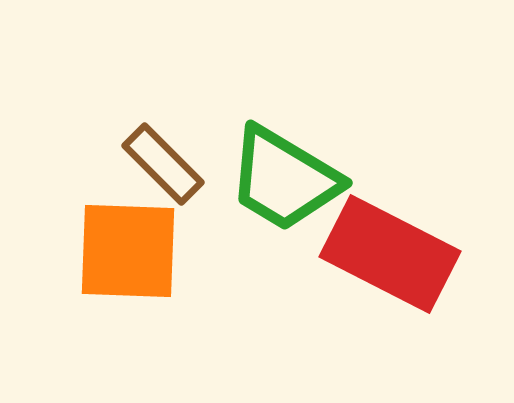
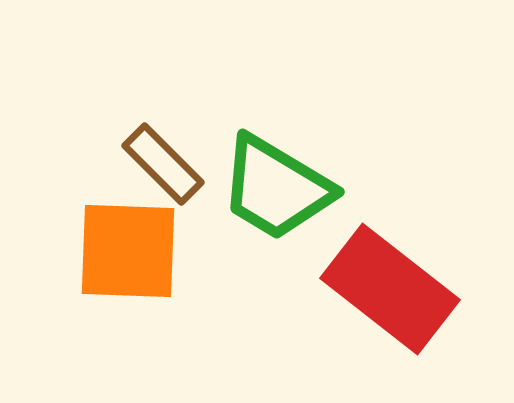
green trapezoid: moved 8 px left, 9 px down
red rectangle: moved 35 px down; rotated 11 degrees clockwise
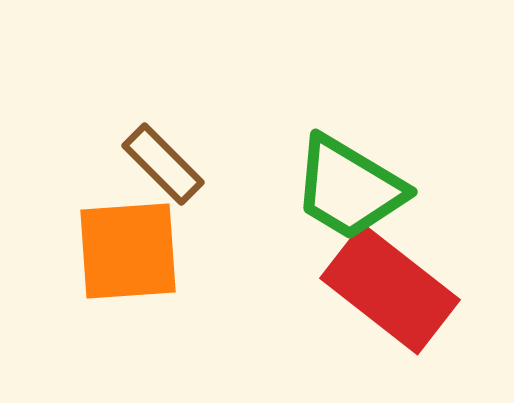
green trapezoid: moved 73 px right
orange square: rotated 6 degrees counterclockwise
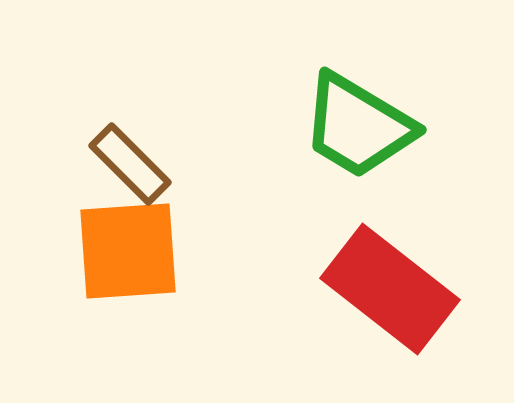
brown rectangle: moved 33 px left
green trapezoid: moved 9 px right, 62 px up
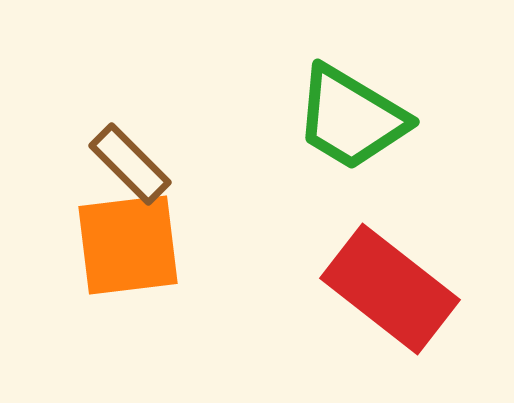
green trapezoid: moved 7 px left, 8 px up
orange square: moved 6 px up; rotated 3 degrees counterclockwise
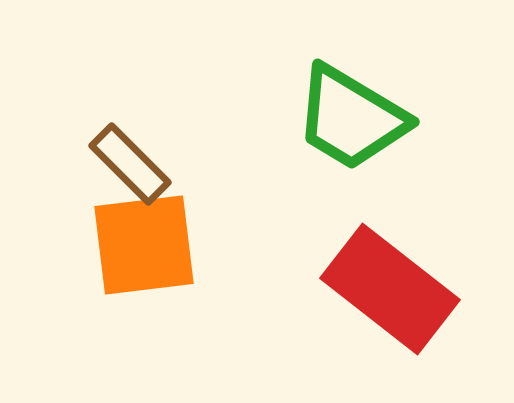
orange square: moved 16 px right
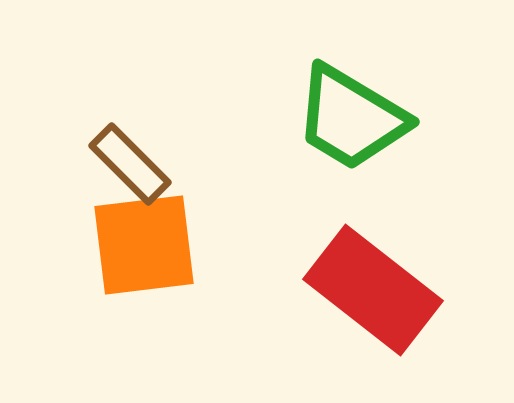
red rectangle: moved 17 px left, 1 px down
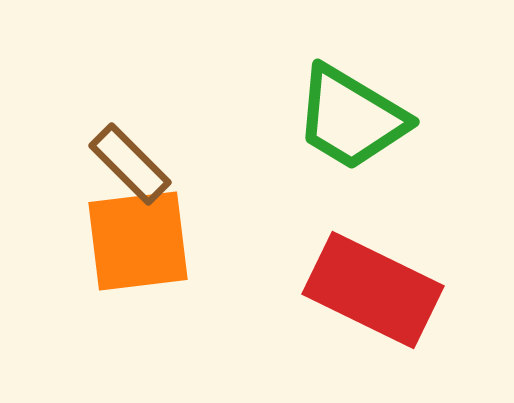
orange square: moved 6 px left, 4 px up
red rectangle: rotated 12 degrees counterclockwise
